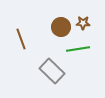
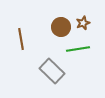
brown star: rotated 24 degrees counterclockwise
brown line: rotated 10 degrees clockwise
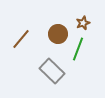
brown circle: moved 3 px left, 7 px down
brown line: rotated 50 degrees clockwise
green line: rotated 60 degrees counterclockwise
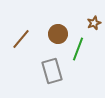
brown star: moved 11 px right
gray rectangle: rotated 30 degrees clockwise
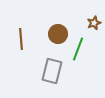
brown line: rotated 45 degrees counterclockwise
gray rectangle: rotated 30 degrees clockwise
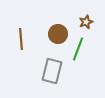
brown star: moved 8 px left, 1 px up
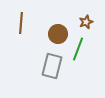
brown line: moved 16 px up; rotated 10 degrees clockwise
gray rectangle: moved 5 px up
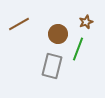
brown line: moved 2 px left, 1 px down; rotated 55 degrees clockwise
